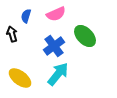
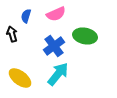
green ellipse: rotated 35 degrees counterclockwise
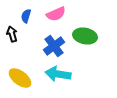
cyan arrow: rotated 120 degrees counterclockwise
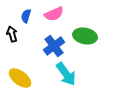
pink semicircle: moved 2 px left
cyan arrow: moved 8 px right; rotated 135 degrees counterclockwise
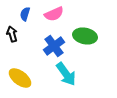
blue semicircle: moved 1 px left, 2 px up
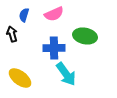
blue semicircle: moved 1 px left, 1 px down
blue cross: moved 2 px down; rotated 35 degrees clockwise
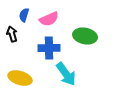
pink semicircle: moved 5 px left, 5 px down
blue cross: moved 5 px left
yellow ellipse: rotated 20 degrees counterclockwise
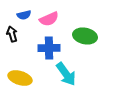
blue semicircle: rotated 120 degrees counterclockwise
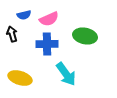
blue cross: moved 2 px left, 4 px up
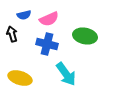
blue cross: rotated 15 degrees clockwise
